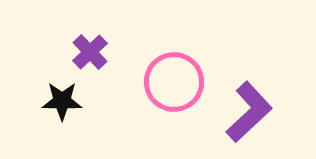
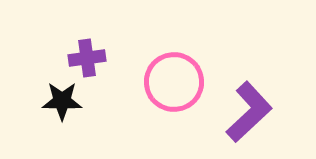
purple cross: moved 3 px left, 6 px down; rotated 36 degrees clockwise
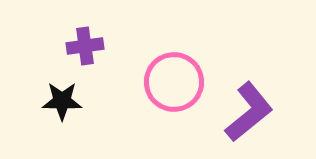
purple cross: moved 2 px left, 12 px up
purple L-shape: rotated 4 degrees clockwise
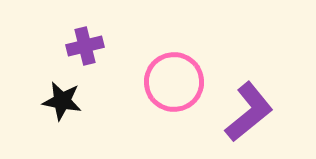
purple cross: rotated 6 degrees counterclockwise
black star: rotated 9 degrees clockwise
